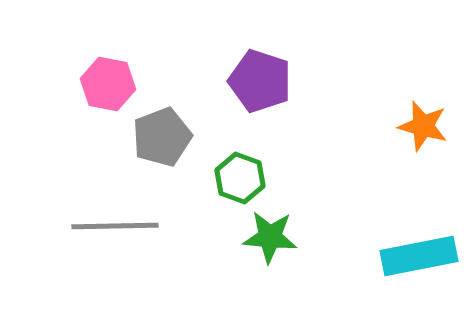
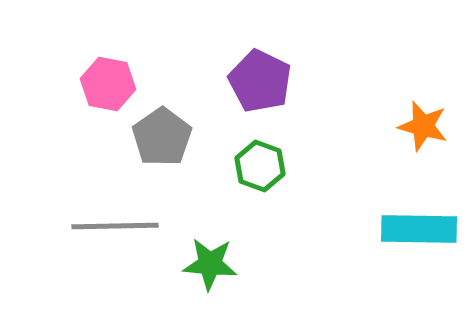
purple pentagon: rotated 8 degrees clockwise
gray pentagon: rotated 14 degrees counterclockwise
green hexagon: moved 20 px right, 12 px up
green star: moved 60 px left, 27 px down
cyan rectangle: moved 27 px up; rotated 12 degrees clockwise
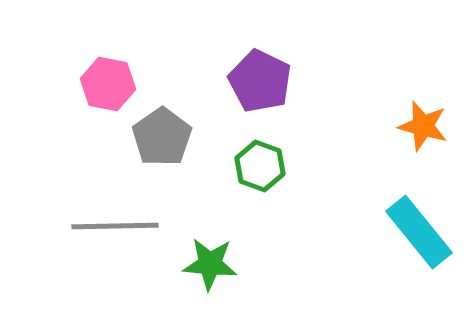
cyan rectangle: moved 3 px down; rotated 50 degrees clockwise
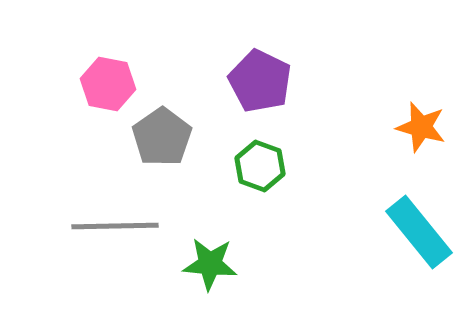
orange star: moved 2 px left, 1 px down
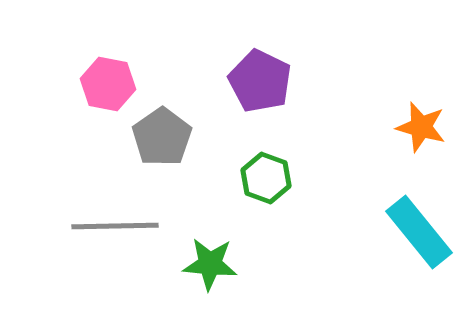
green hexagon: moved 6 px right, 12 px down
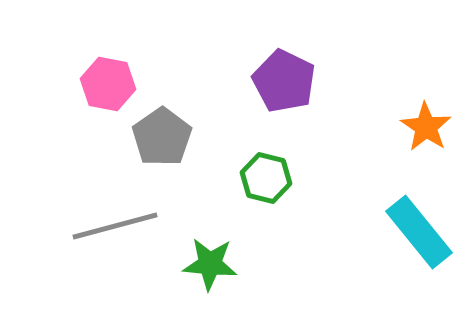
purple pentagon: moved 24 px right
orange star: moved 5 px right; rotated 18 degrees clockwise
green hexagon: rotated 6 degrees counterclockwise
gray line: rotated 14 degrees counterclockwise
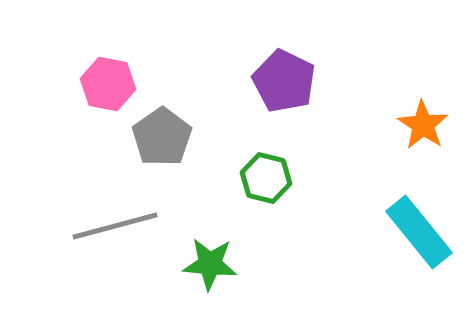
orange star: moved 3 px left, 2 px up
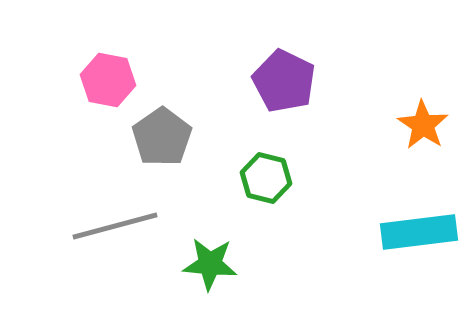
pink hexagon: moved 4 px up
cyan rectangle: rotated 58 degrees counterclockwise
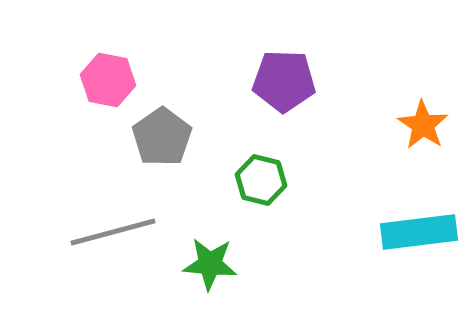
purple pentagon: rotated 24 degrees counterclockwise
green hexagon: moved 5 px left, 2 px down
gray line: moved 2 px left, 6 px down
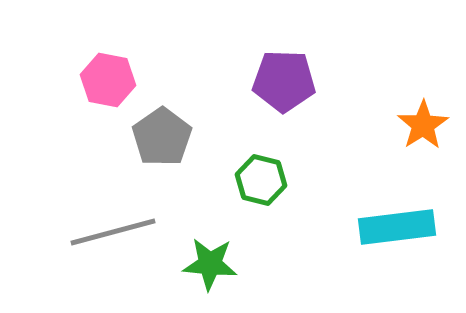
orange star: rotated 6 degrees clockwise
cyan rectangle: moved 22 px left, 5 px up
